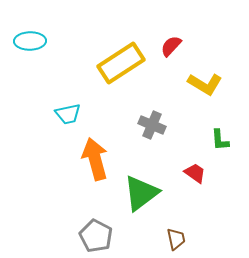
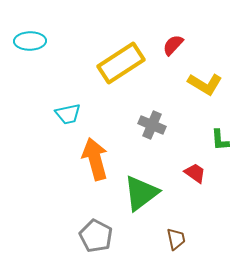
red semicircle: moved 2 px right, 1 px up
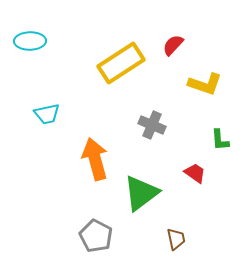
yellow L-shape: rotated 12 degrees counterclockwise
cyan trapezoid: moved 21 px left
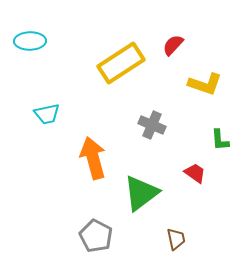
orange arrow: moved 2 px left, 1 px up
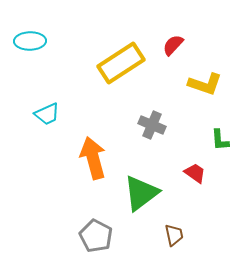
cyan trapezoid: rotated 12 degrees counterclockwise
brown trapezoid: moved 2 px left, 4 px up
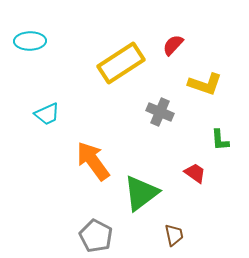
gray cross: moved 8 px right, 13 px up
orange arrow: moved 3 px down; rotated 21 degrees counterclockwise
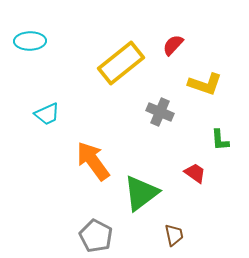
yellow rectangle: rotated 6 degrees counterclockwise
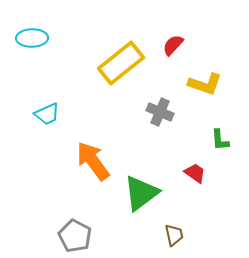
cyan ellipse: moved 2 px right, 3 px up
gray pentagon: moved 21 px left
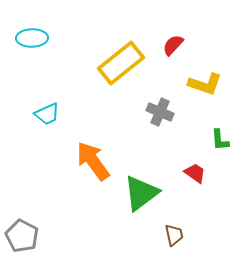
gray pentagon: moved 53 px left
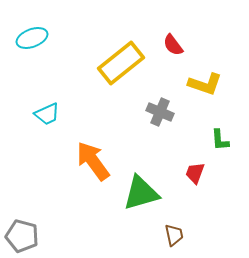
cyan ellipse: rotated 20 degrees counterclockwise
red semicircle: rotated 80 degrees counterclockwise
red trapezoid: rotated 105 degrees counterclockwise
green triangle: rotated 21 degrees clockwise
gray pentagon: rotated 12 degrees counterclockwise
